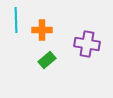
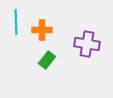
cyan line: moved 2 px down
green rectangle: rotated 12 degrees counterclockwise
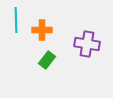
cyan line: moved 2 px up
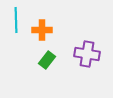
purple cross: moved 10 px down
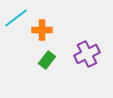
cyan line: moved 2 px up; rotated 55 degrees clockwise
purple cross: rotated 35 degrees counterclockwise
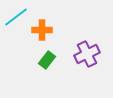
cyan line: moved 1 px up
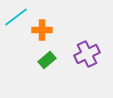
green rectangle: rotated 12 degrees clockwise
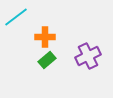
orange cross: moved 3 px right, 7 px down
purple cross: moved 1 px right, 2 px down
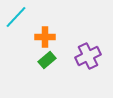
cyan line: rotated 10 degrees counterclockwise
